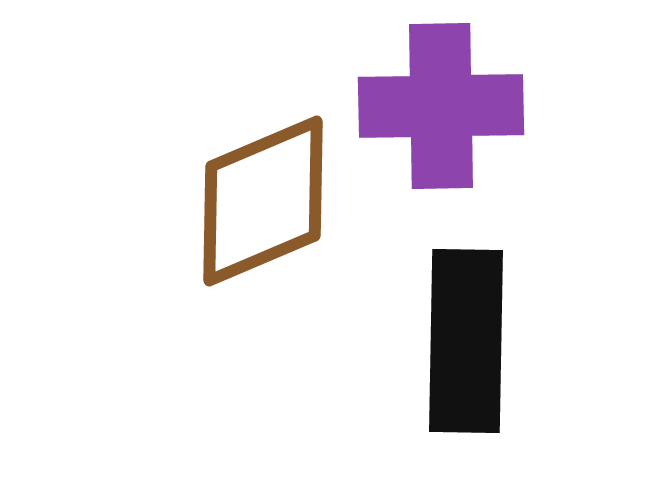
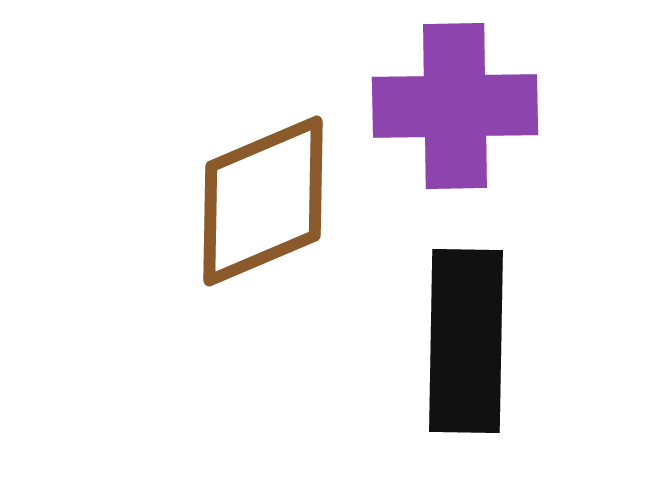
purple cross: moved 14 px right
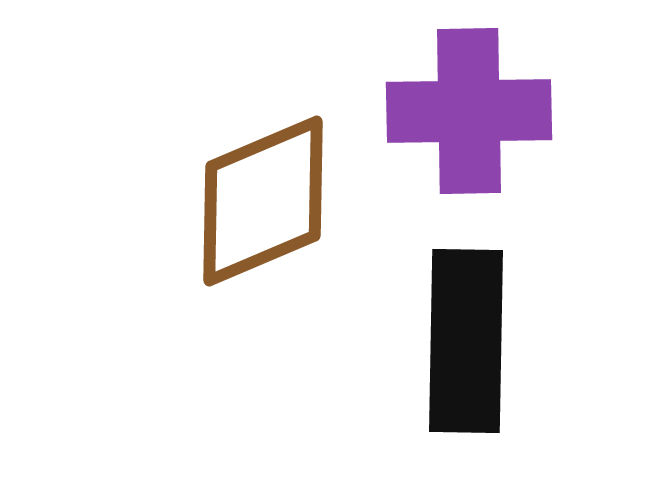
purple cross: moved 14 px right, 5 px down
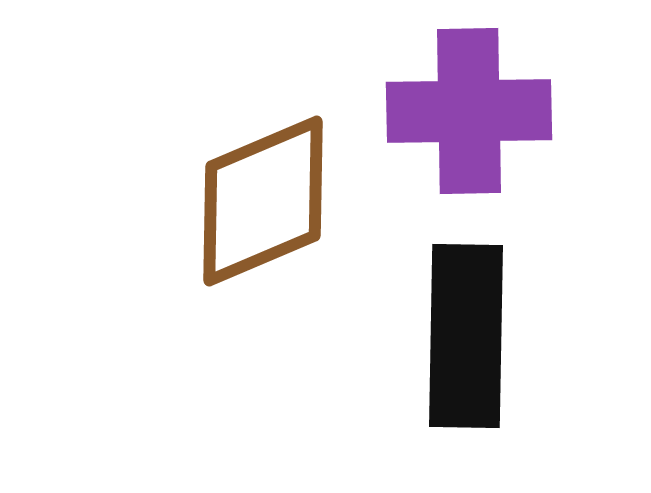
black rectangle: moved 5 px up
